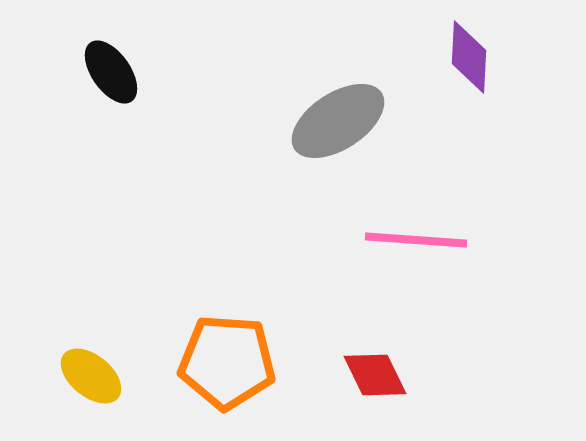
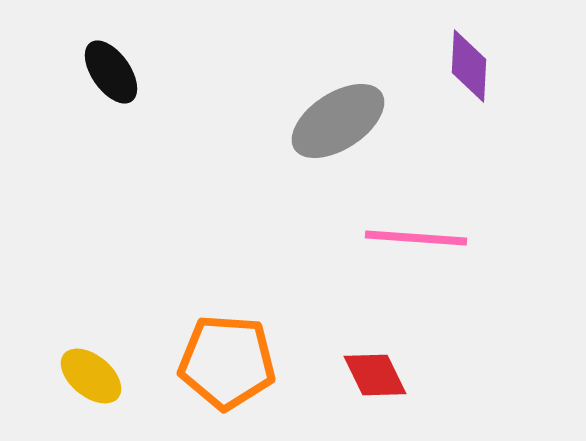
purple diamond: moved 9 px down
pink line: moved 2 px up
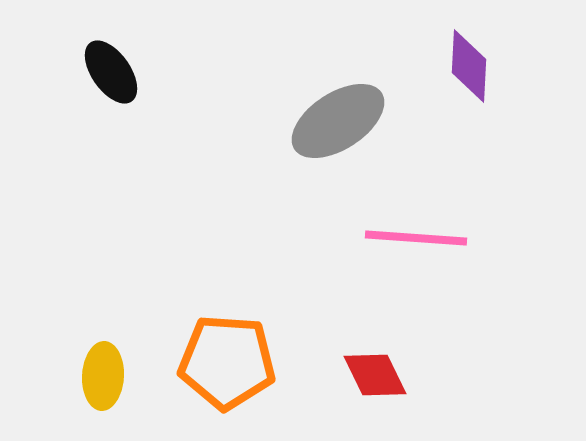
yellow ellipse: moved 12 px right; rotated 54 degrees clockwise
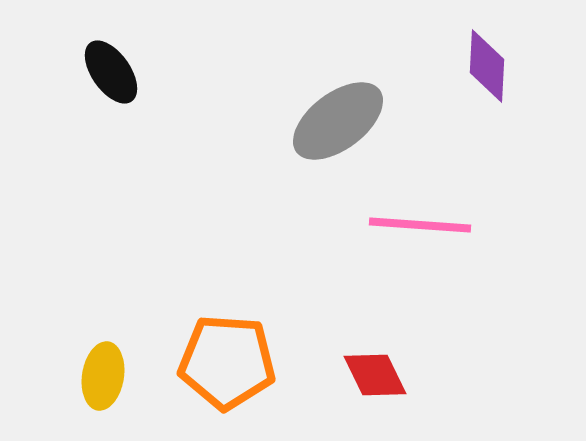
purple diamond: moved 18 px right
gray ellipse: rotated 4 degrees counterclockwise
pink line: moved 4 px right, 13 px up
yellow ellipse: rotated 6 degrees clockwise
